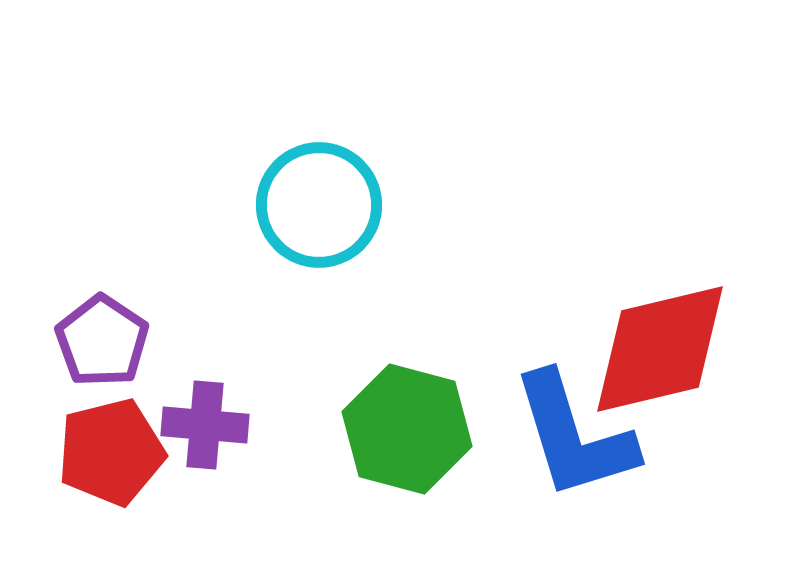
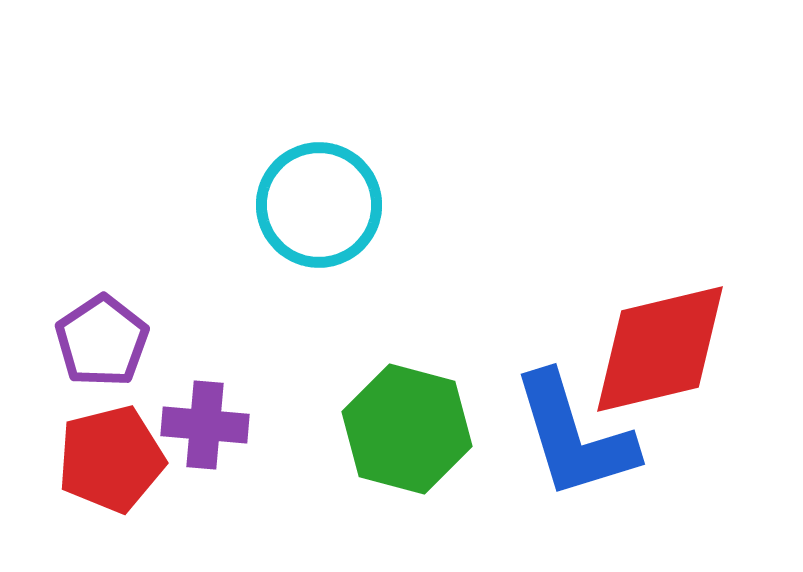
purple pentagon: rotated 4 degrees clockwise
red pentagon: moved 7 px down
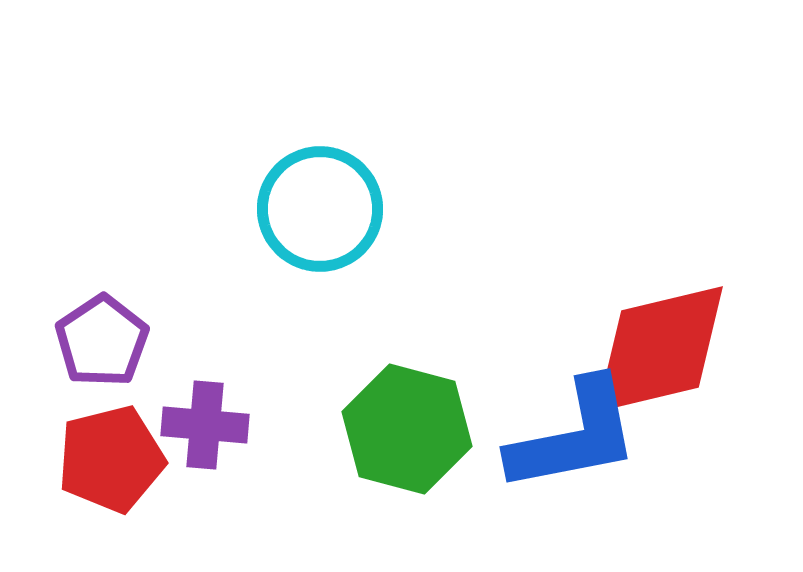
cyan circle: moved 1 px right, 4 px down
blue L-shape: rotated 84 degrees counterclockwise
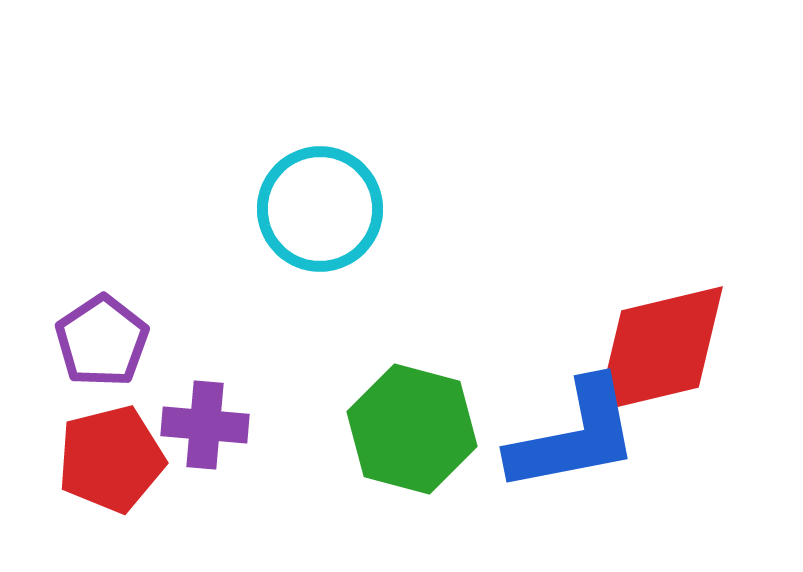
green hexagon: moved 5 px right
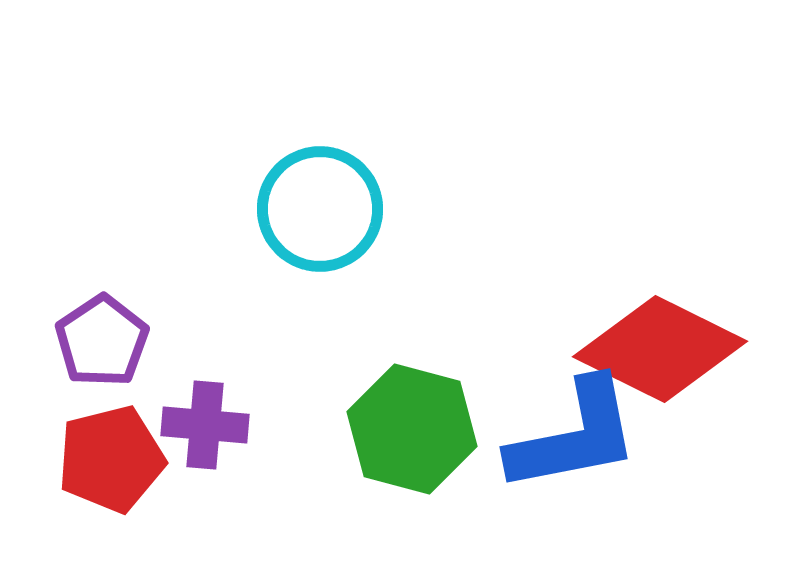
red diamond: rotated 40 degrees clockwise
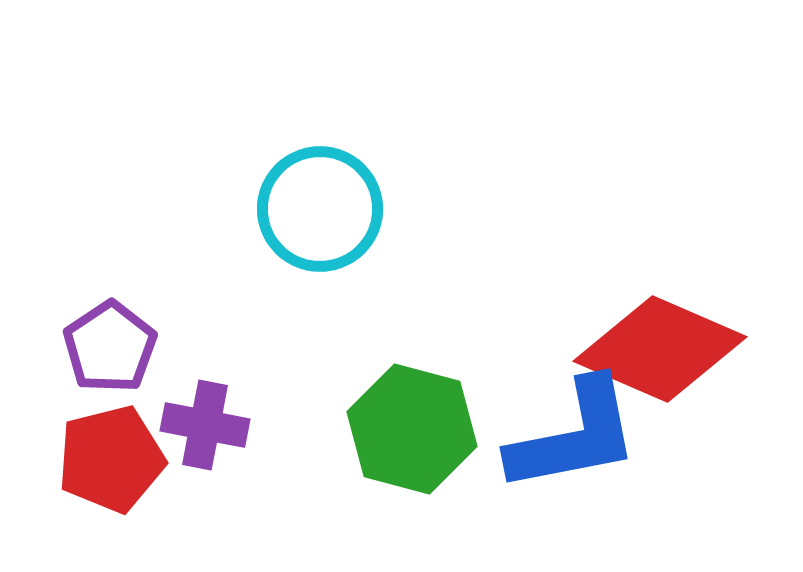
purple pentagon: moved 8 px right, 6 px down
red diamond: rotated 3 degrees counterclockwise
purple cross: rotated 6 degrees clockwise
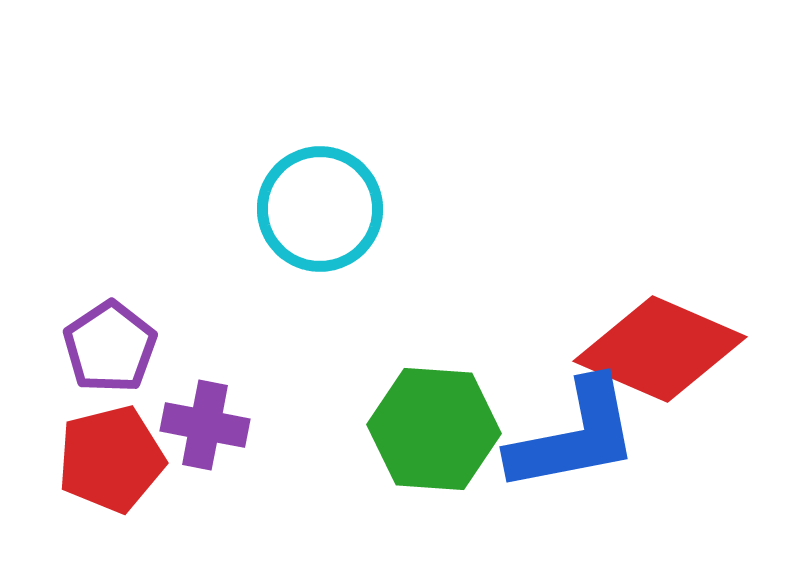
green hexagon: moved 22 px right; rotated 11 degrees counterclockwise
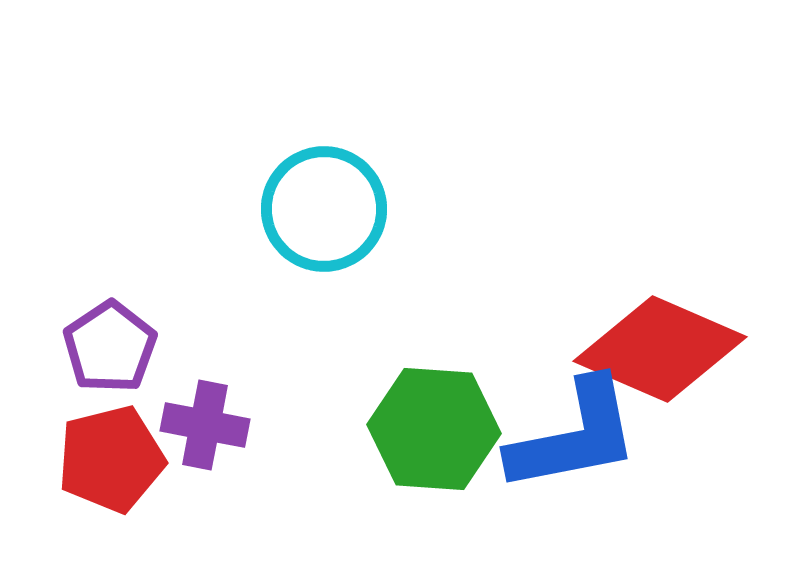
cyan circle: moved 4 px right
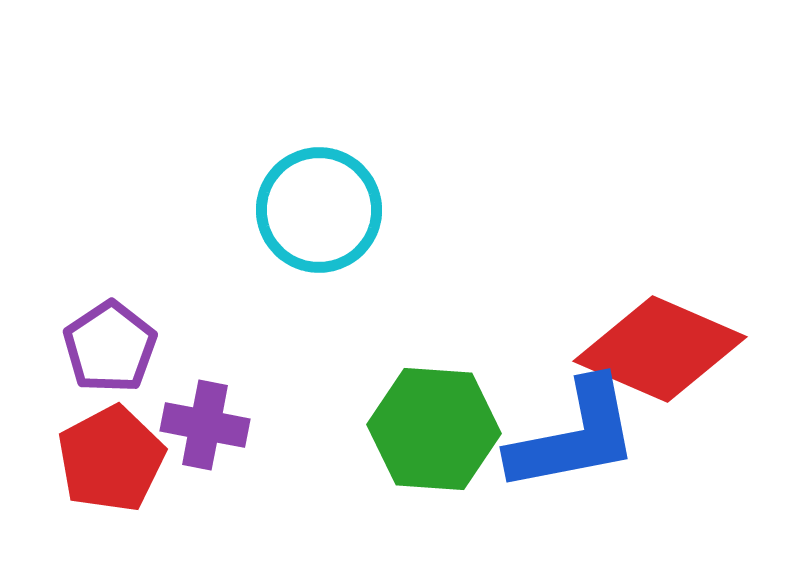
cyan circle: moved 5 px left, 1 px down
red pentagon: rotated 14 degrees counterclockwise
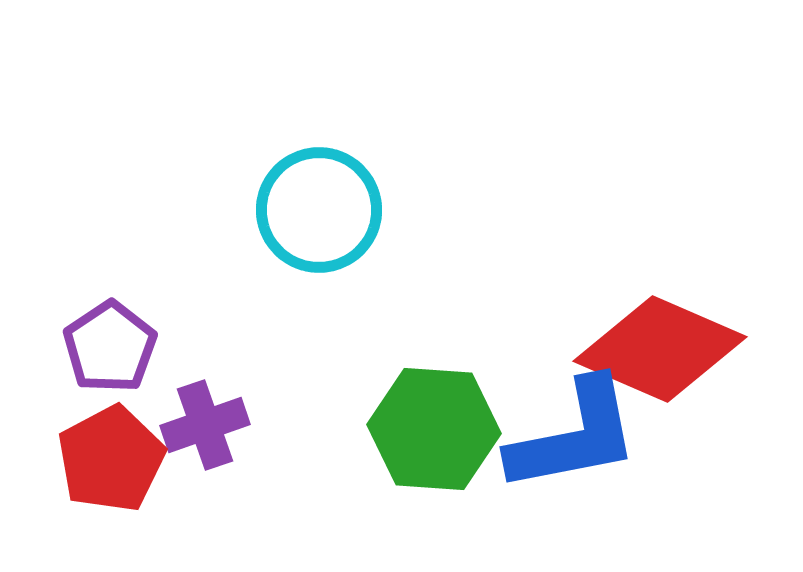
purple cross: rotated 30 degrees counterclockwise
